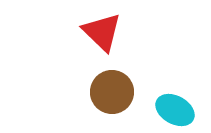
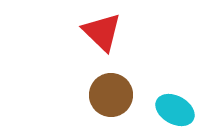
brown circle: moved 1 px left, 3 px down
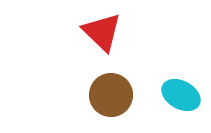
cyan ellipse: moved 6 px right, 15 px up
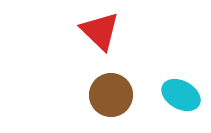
red triangle: moved 2 px left, 1 px up
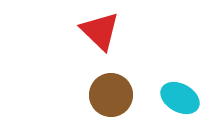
cyan ellipse: moved 1 px left, 3 px down
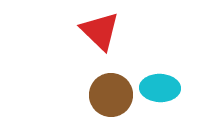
cyan ellipse: moved 20 px left, 10 px up; rotated 27 degrees counterclockwise
